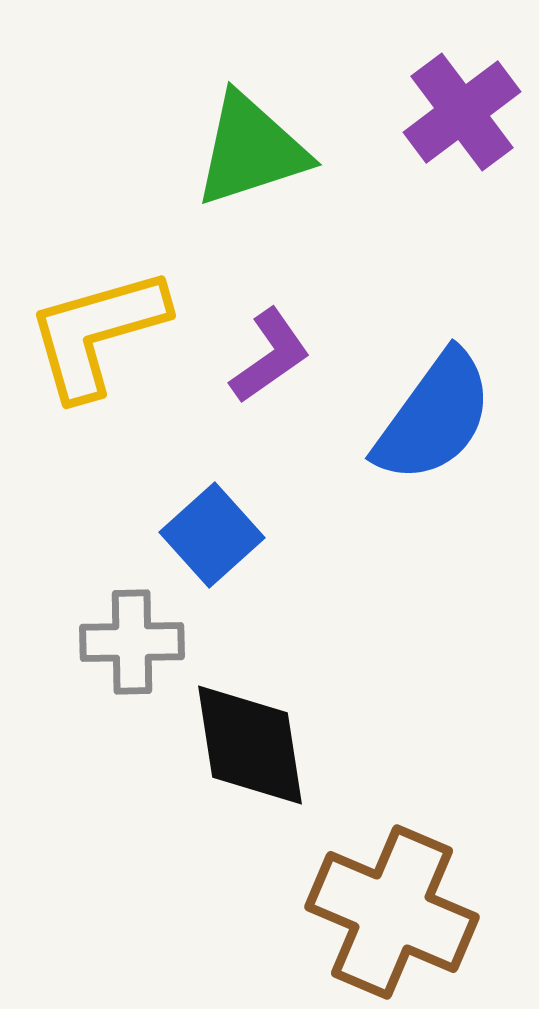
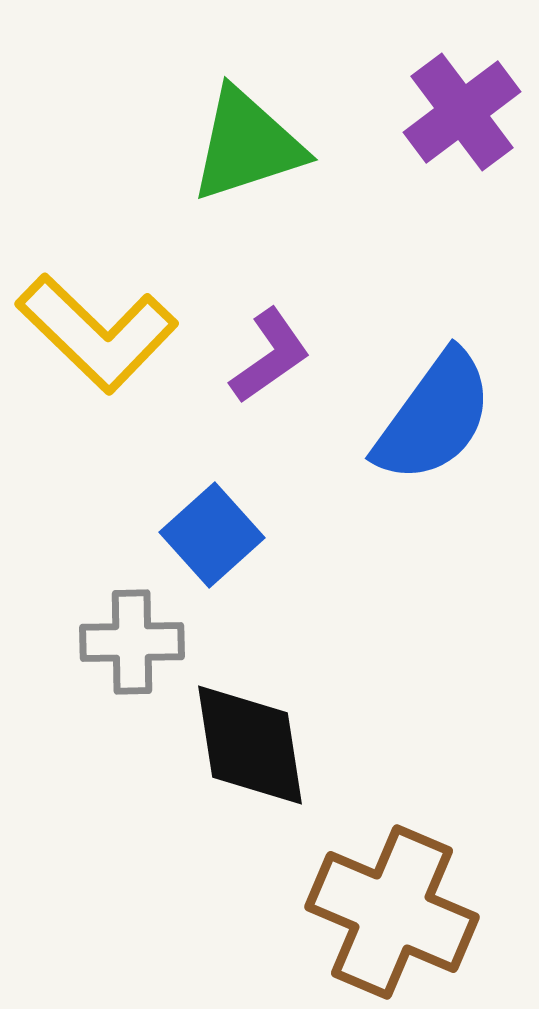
green triangle: moved 4 px left, 5 px up
yellow L-shape: rotated 120 degrees counterclockwise
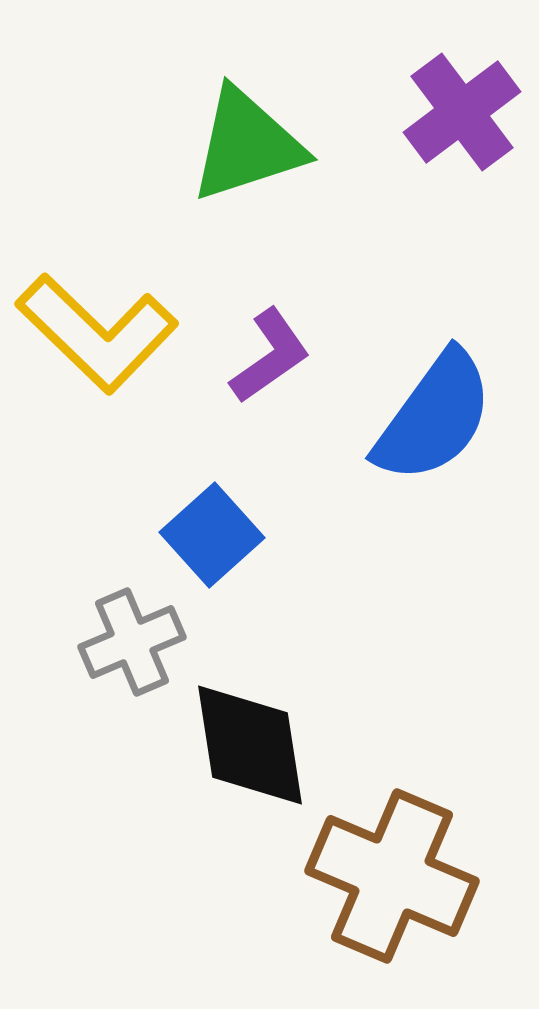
gray cross: rotated 22 degrees counterclockwise
brown cross: moved 36 px up
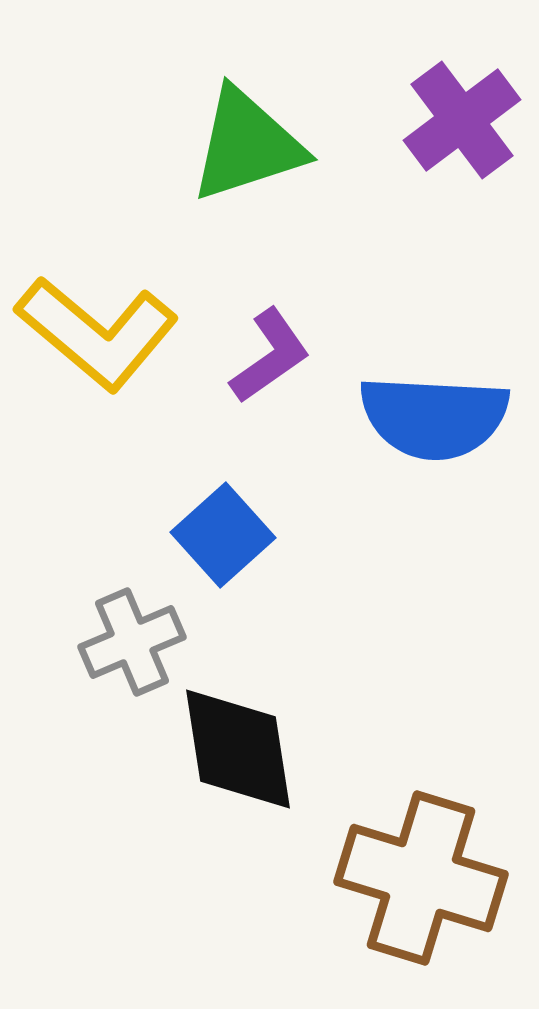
purple cross: moved 8 px down
yellow L-shape: rotated 4 degrees counterclockwise
blue semicircle: rotated 57 degrees clockwise
blue square: moved 11 px right
black diamond: moved 12 px left, 4 px down
brown cross: moved 29 px right, 2 px down; rotated 6 degrees counterclockwise
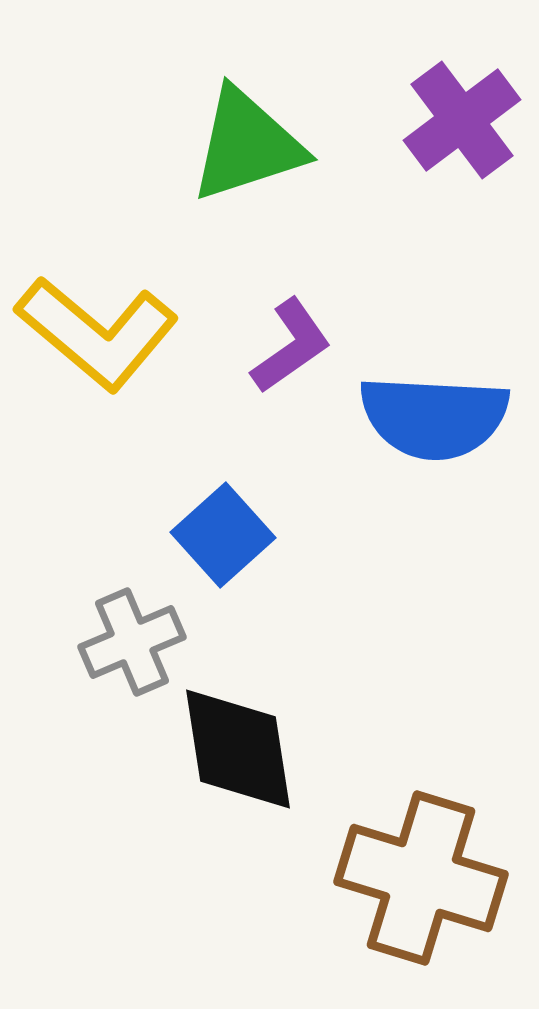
purple L-shape: moved 21 px right, 10 px up
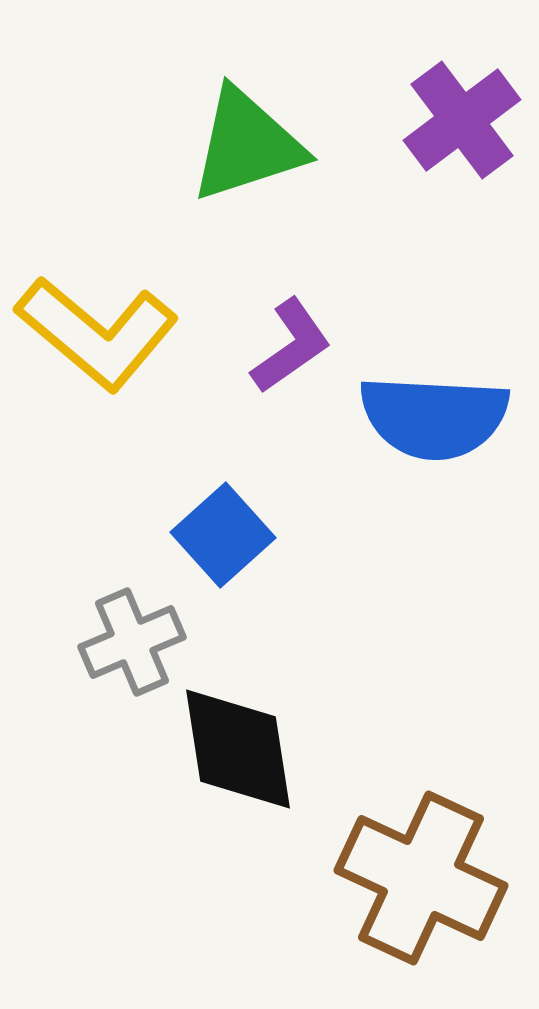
brown cross: rotated 8 degrees clockwise
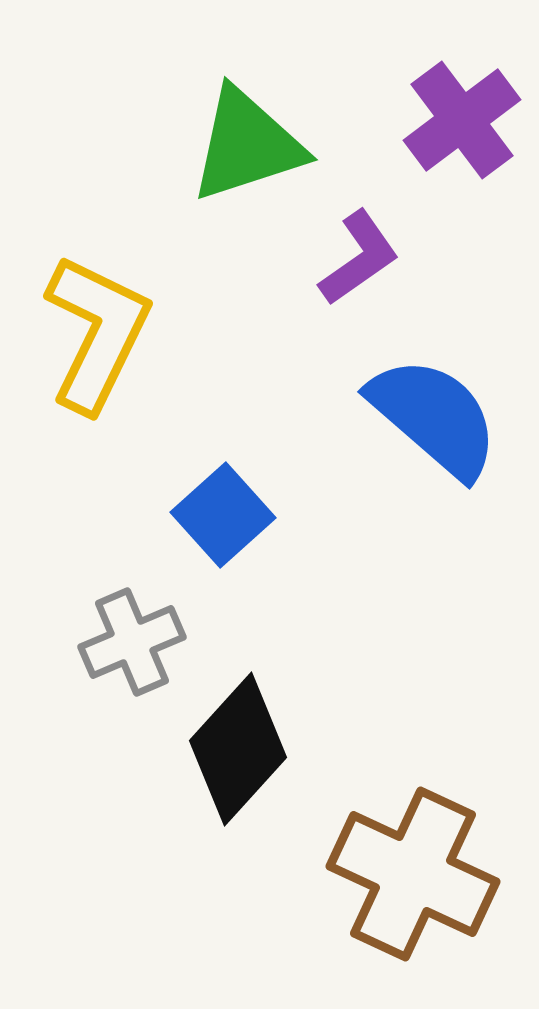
yellow L-shape: rotated 104 degrees counterclockwise
purple L-shape: moved 68 px right, 88 px up
blue semicircle: rotated 142 degrees counterclockwise
blue square: moved 20 px up
black diamond: rotated 51 degrees clockwise
brown cross: moved 8 px left, 4 px up
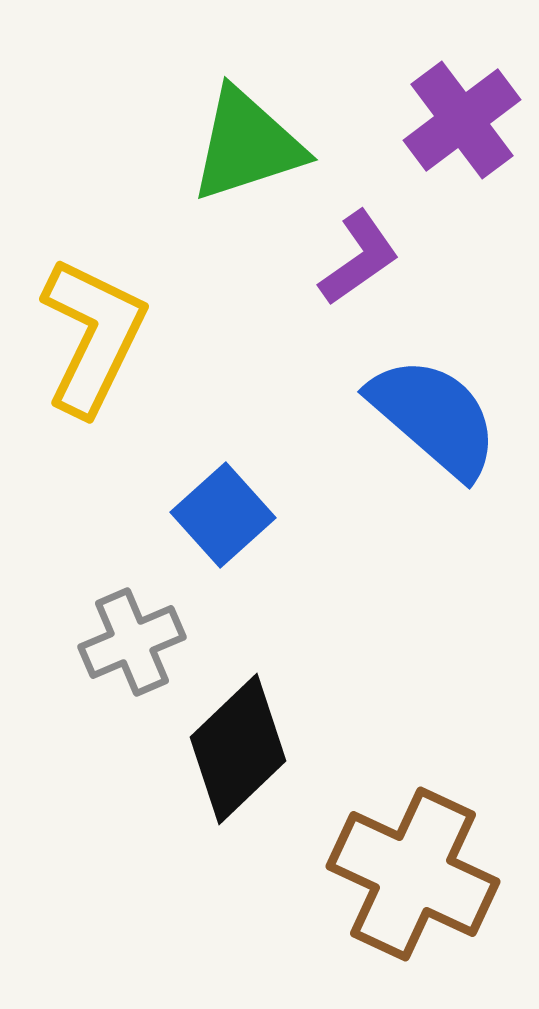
yellow L-shape: moved 4 px left, 3 px down
black diamond: rotated 4 degrees clockwise
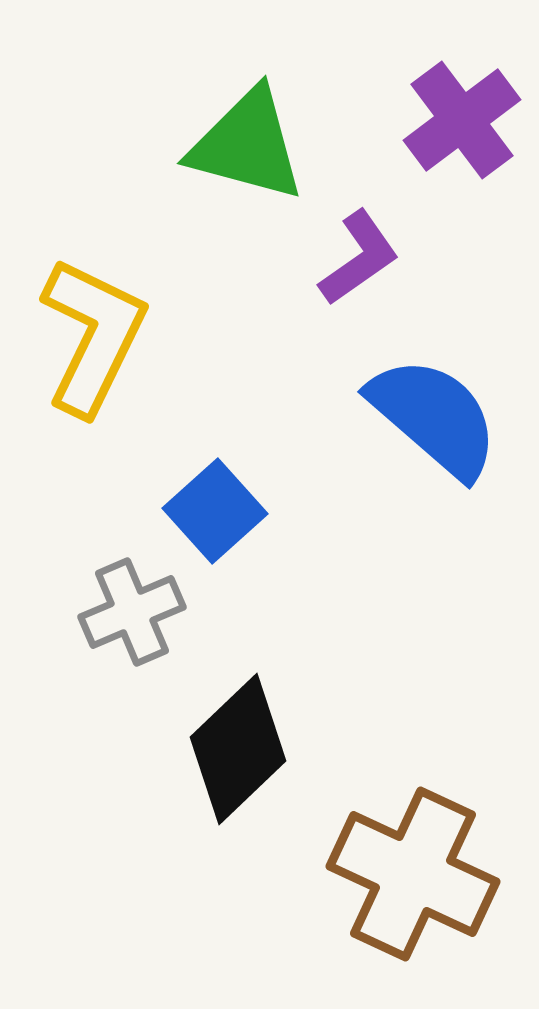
green triangle: rotated 33 degrees clockwise
blue square: moved 8 px left, 4 px up
gray cross: moved 30 px up
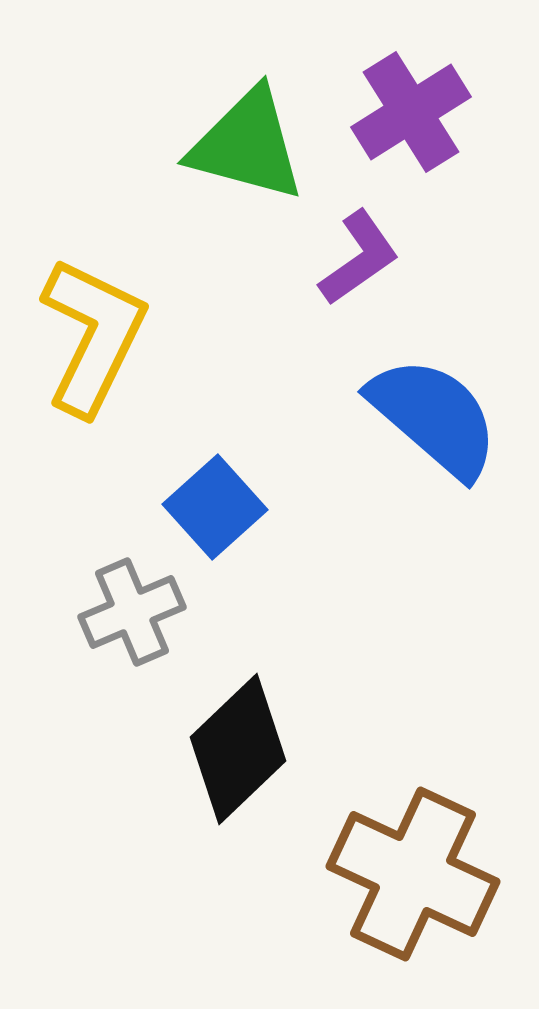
purple cross: moved 51 px left, 8 px up; rotated 5 degrees clockwise
blue square: moved 4 px up
